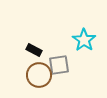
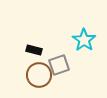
black rectangle: rotated 14 degrees counterclockwise
gray square: rotated 10 degrees counterclockwise
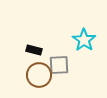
gray square: rotated 15 degrees clockwise
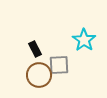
black rectangle: moved 1 px right, 1 px up; rotated 49 degrees clockwise
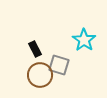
gray square: rotated 20 degrees clockwise
brown circle: moved 1 px right
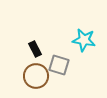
cyan star: rotated 25 degrees counterclockwise
brown circle: moved 4 px left, 1 px down
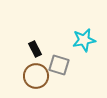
cyan star: rotated 20 degrees counterclockwise
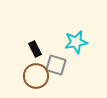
cyan star: moved 8 px left, 2 px down
gray square: moved 3 px left
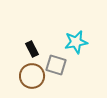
black rectangle: moved 3 px left
brown circle: moved 4 px left
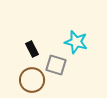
cyan star: rotated 25 degrees clockwise
brown circle: moved 4 px down
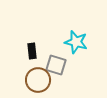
black rectangle: moved 2 px down; rotated 21 degrees clockwise
brown circle: moved 6 px right
